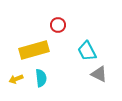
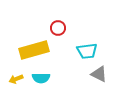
red circle: moved 3 px down
cyan trapezoid: rotated 70 degrees counterclockwise
cyan semicircle: rotated 96 degrees clockwise
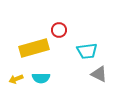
red circle: moved 1 px right, 2 px down
yellow rectangle: moved 2 px up
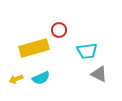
cyan semicircle: rotated 24 degrees counterclockwise
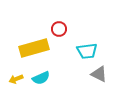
red circle: moved 1 px up
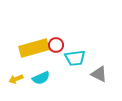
red circle: moved 3 px left, 16 px down
cyan trapezoid: moved 12 px left, 7 px down
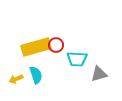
yellow rectangle: moved 2 px right, 1 px up
cyan trapezoid: moved 2 px right, 1 px down; rotated 10 degrees clockwise
gray triangle: rotated 42 degrees counterclockwise
cyan semicircle: moved 5 px left, 3 px up; rotated 84 degrees counterclockwise
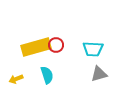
cyan trapezoid: moved 16 px right, 10 px up
cyan semicircle: moved 11 px right
